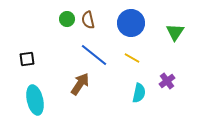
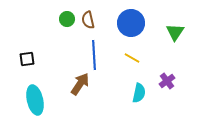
blue line: rotated 48 degrees clockwise
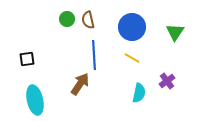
blue circle: moved 1 px right, 4 px down
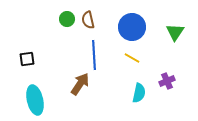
purple cross: rotated 14 degrees clockwise
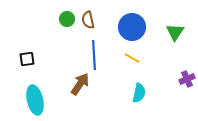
purple cross: moved 20 px right, 2 px up
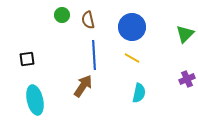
green circle: moved 5 px left, 4 px up
green triangle: moved 10 px right, 2 px down; rotated 12 degrees clockwise
brown arrow: moved 3 px right, 2 px down
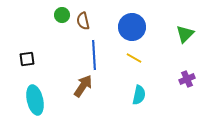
brown semicircle: moved 5 px left, 1 px down
yellow line: moved 2 px right
cyan semicircle: moved 2 px down
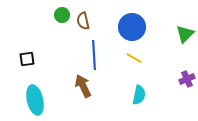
brown arrow: rotated 60 degrees counterclockwise
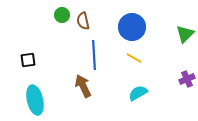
black square: moved 1 px right, 1 px down
cyan semicircle: moved 1 px left, 2 px up; rotated 132 degrees counterclockwise
